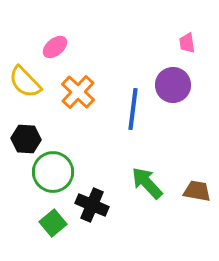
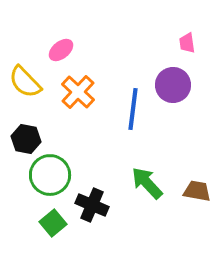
pink ellipse: moved 6 px right, 3 px down
black hexagon: rotated 8 degrees clockwise
green circle: moved 3 px left, 3 px down
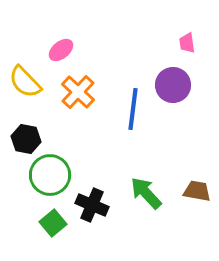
green arrow: moved 1 px left, 10 px down
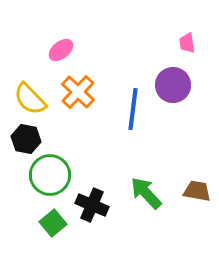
yellow semicircle: moved 5 px right, 17 px down
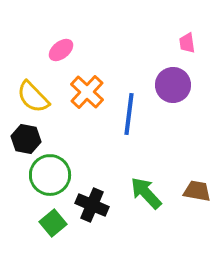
orange cross: moved 9 px right
yellow semicircle: moved 3 px right, 2 px up
blue line: moved 4 px left, 5 px down
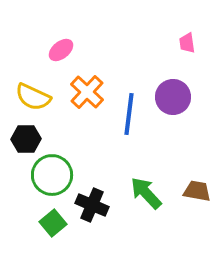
purple circle: moved 12 px down
yellow semicircle: rotated 21 degrees counterclockwise
black hexagon: rotated 12 degrees counterclockwise
green circle: moved 2 px right
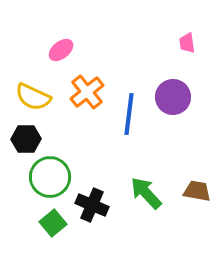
orange cross: rotated 8 degrees clockwise
green circle: moved 2 px left, 2 px down
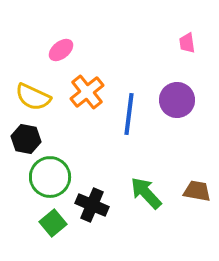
purple circle: moved 4 px right, 3 px down
black hexagon: rotated 12 degrees clockwise
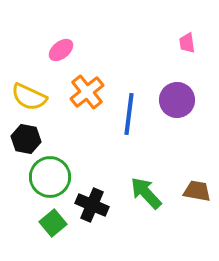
yellow semicircle: moved 4 px left
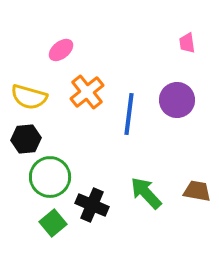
yellow semicircle: rotated 9 degrees counterclockwise
black hexagon: rotated 16 degrees counterclockwise
